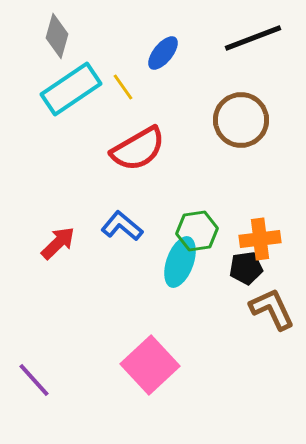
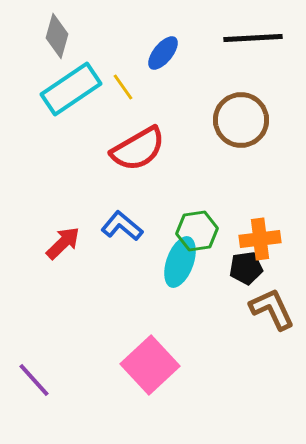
black line: rotated 18 degrees clockwise
red arrow: moved 5 px right
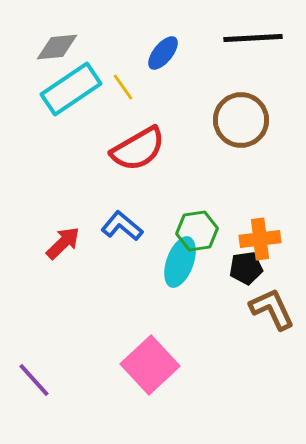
gray diamond: moved 11 px down; rotated 69 degrees clockwise
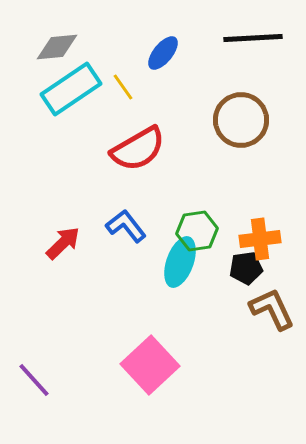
blue L-shape: moved 4 px right; rotated 12 degrees clockwise
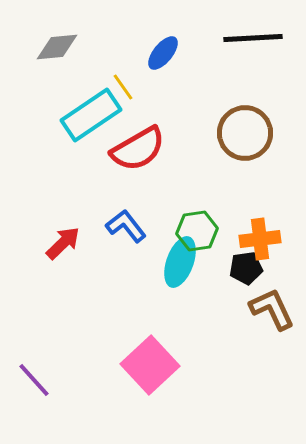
cyan rectangle: moved 20 px right, 26 px down
brown circle: moved 4 px right, 13 px down
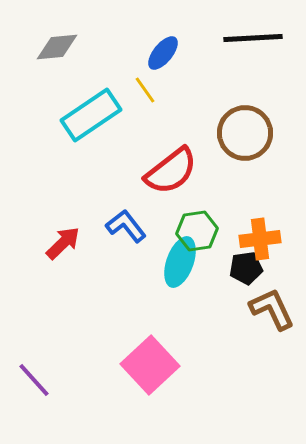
yellow line: moved 22 px right, 3 px down
red semicircle: moved 33 px right, 22 px down; rotated 8 degrees counterclockwise
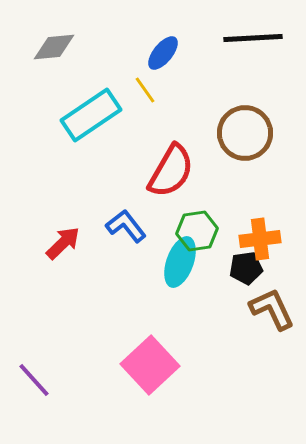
gray diamond: moved 3 px left
red semicircle: rotated 22 degrees counterclockwise
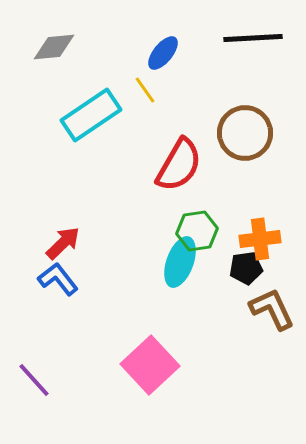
red semicircle: moved 8 px right, 6 px up
blue L-shape: moved 68 px left, 53 px down
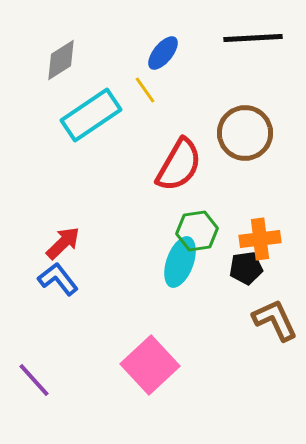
gray diamond: moved 7 px right, 13 px down; rotated 27 degrees counterclockwise
brown L-shape: moved 3 px right, 11 px down
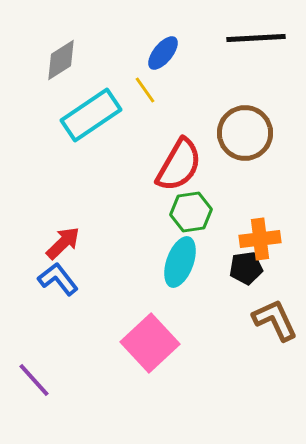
black line: moved 3 px right
green hexagon: moved 6 px left, 19 px up
pink square: moved 22 px up
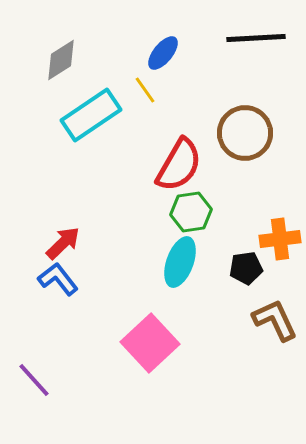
orange cross: moved 20 px right
